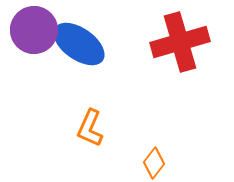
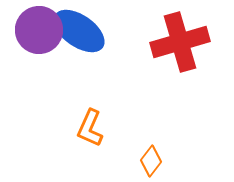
purple circle: moved 5 px right
blue ellipse: moved 13 px up
orange diamond: moved 3 px left, 2 px up
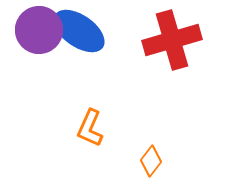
red cross: moved 8 px left, 2 px up
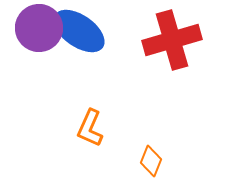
purple circle: moved 2 px up
orange diamond: rotated 16 degrees counterclockwise
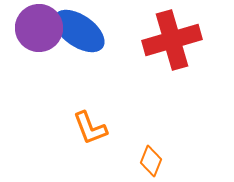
orange L-shape: rotated 45 degrees counterclockwise
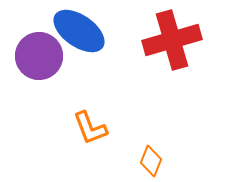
purple circle: moved 28 px down
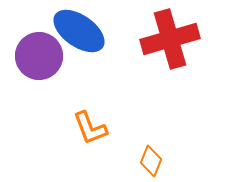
red cross: moved 2 px left, 1 px up
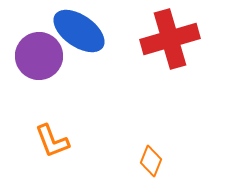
orange L-shape: moved 38 px left, 13 px down
